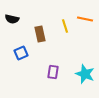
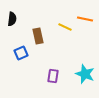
black semicircle: rotated 96 degrees counterclockwise
yellow line: moved 1 px down; rotated 48 degrees counterclockwise
brown rectangle: moved 2 px left, 2 px down
purple rectangle: moved 4 px down
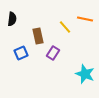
yellow line: rotated 24 degrees clockwise
purple rectangle: moved 23 px up; rotated 24 degrees clockwise
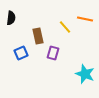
black semicircle: moved 1 px left, 1 px up
purple rectangle: rotated 16 degrees counterclockwise
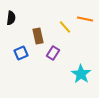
purple rectangle: rotated 16 degrees clockwise
cyan star: moved 4 px left; rotated 12 degrees clockwise
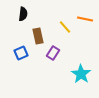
black semicircle: moved 12 px right, 4 px up
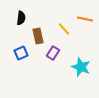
black semicircle: moved 2 px left, 4 px down
yellow line: moved 1 px left, 2 px down
cyan star: moved 7 px up; rotated 12 degrees counterclockwise
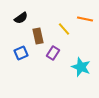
black semicircle: rotated 48 degrees clockwise
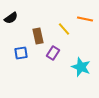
black semicircle: moved 10 px left
blue square: rotated 16 degrees clockwise
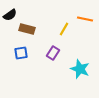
black semicircle: moved 1 px left, 3 px up
yellow line: rotated 72 degrees clockwise
brown rectangle: moved 11 px left, 7 px up; rotated 63 degrees counterclockwise
cyan star: moved 1 px left, 2 px down
